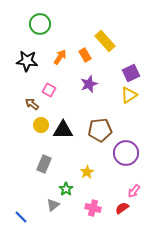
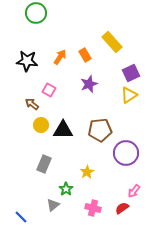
green circle: moved 4 px left, 11 px up
yellow rectangle: moved 7 px right, 1 px down
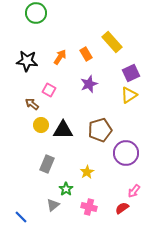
orange rectangle: moved 1 px right, 1 px up
brown pentagon: rotated 10 degrees counterclockwise
gray rectangle: moved 3 px right
pink cross: moved 4 px left, 1 px up
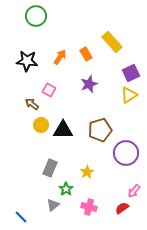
green circle: moved 3 px down
gray rectangle: moved 3 px right, 4 px down
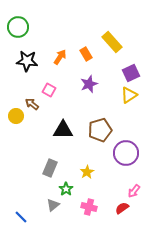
green circle: moved 18 px left, 11 px down
yellow circle: moved 25 px left, 9 px up
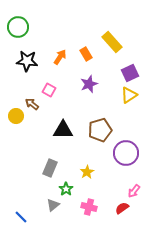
purple square: moved 1 px left
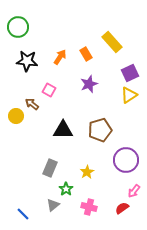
purple circle: moved 7 px down
blue line: moved 2 px right, 3 px up
